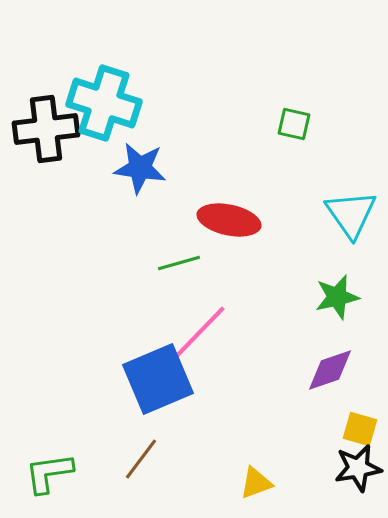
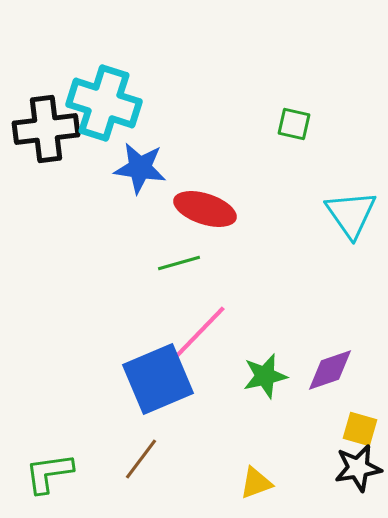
red ellipse: moved 24 px left, 11 px up; rotated 6 degrees clockwise
green star: moved 72 px left, 79 px down
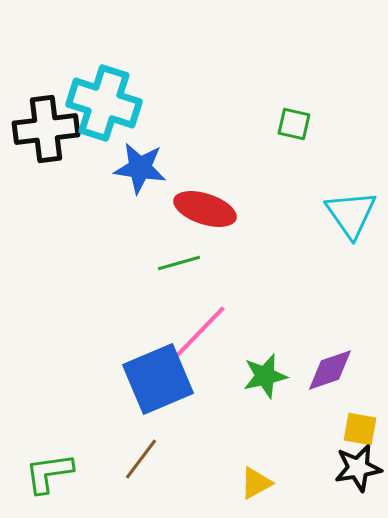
yellow square: rotated 6 degrees counterclockwise
yellow triangle: rotated 9 degrees counterclockwise
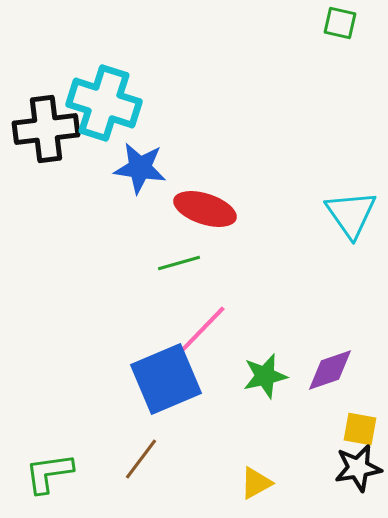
green square: moved 46 px right, 101 px up
blue square: moved 8 px right
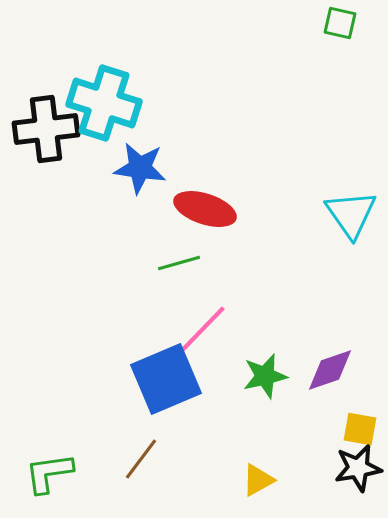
yellow triangle: moved 2 px right, 3 px up
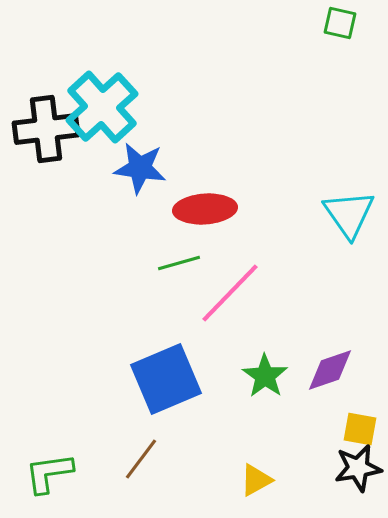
cyan cross: moved 2 px left, 4 px down; rotated 30 degrees clockwise
red ellipse: rotated 22 degrees counterclockwise
cyan triangle: moved 2 px left
pink line: moved 33 px right, 42 px up
green star: rotated 24 degrees counterclockwise
yellow triangle: moved 2 px left
